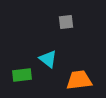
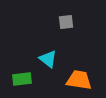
green rectangle: moved 4 px down
orange trapezoid: rotated 16 degrees clockwise
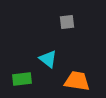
gray square: moved 1 px right
orange trapezoid: moved 2 px left, 1 px down
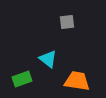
green rectangle: rotated 12 degrees counterclockwise
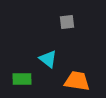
green rectangle: rotated 18 degrees clockwise
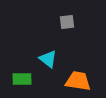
orange trapezoid: moved 1 px right
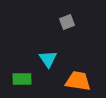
gray square: rotated 14 degrees counterclockwise
cyan triangle: rotated 18 degrees clockwise
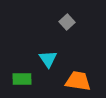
gray square: rotated 21 degrees counterclockwise
